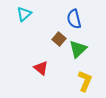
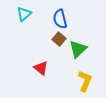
blue semicircle: moved 14 px left
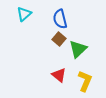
red triangle: moved 18 px right, 7 px down
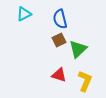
cyan triangle: rotated 14 degrees clockwise
brown square: moved 1 px down; rotated 24 degrees clockwise
red triangle: rotated 21 degrees counterclockwise
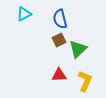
red triangle: rotated 21 degrees counterclockwise
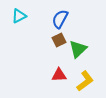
cyan triangle: moved 5 px left, 2 px down
blue semicircle: rotated 42 degrees clockwise
yellow L-shape: rotated 30 degrees clockwise
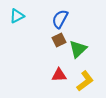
cyan triangle: moved 2 px left
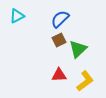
blue semicircle: rotated 18 degrees clockwise
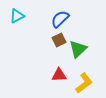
yellow L-shape: moved 1 px left, 2 px down
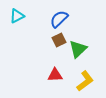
blue semicircle: moved 1 px left
red triangle: moved 4 px left
yellow L-shape: moved 1 px right, 2 px up
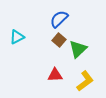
cyan triangle: moved 21 px down
brown square: rotated 24 degrees counterclockwise
